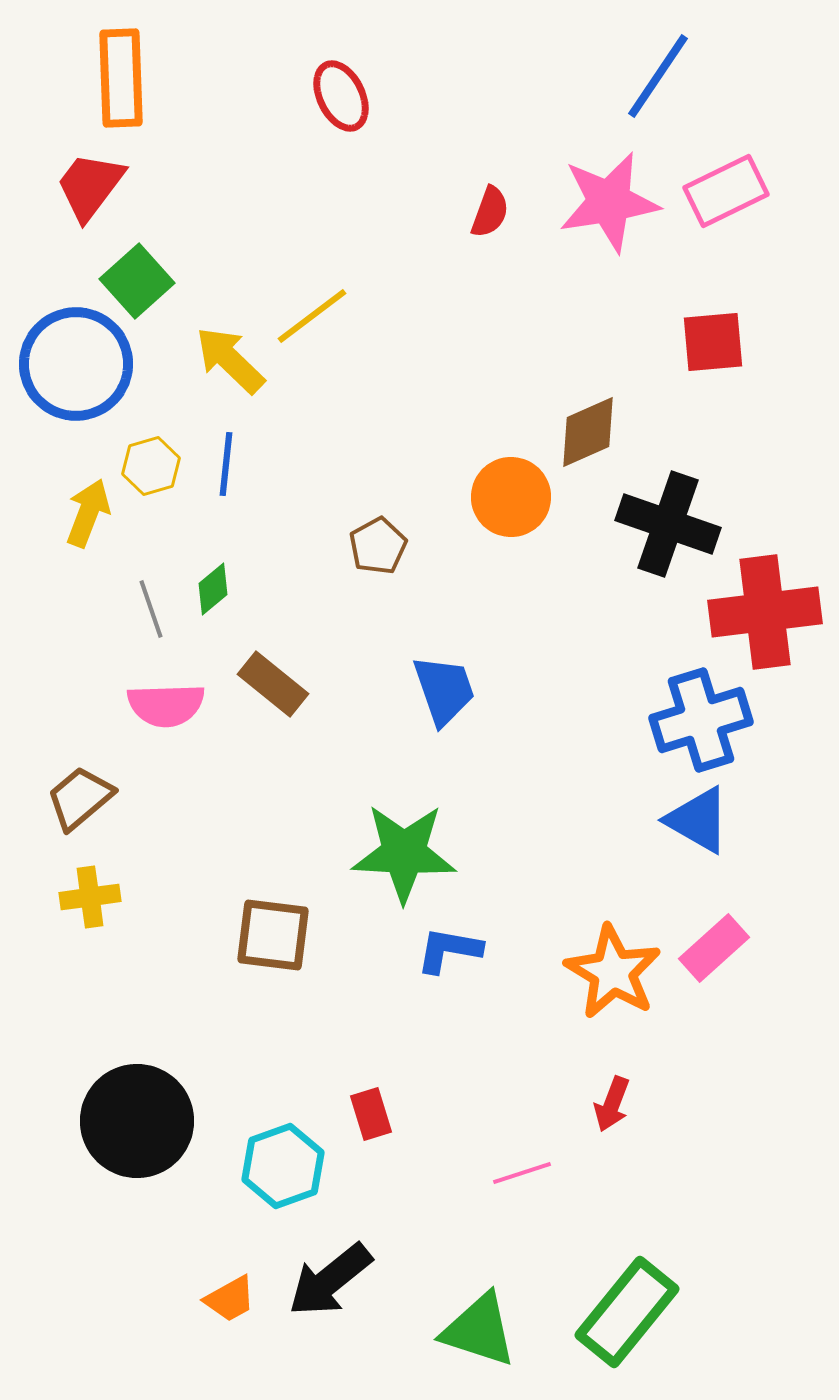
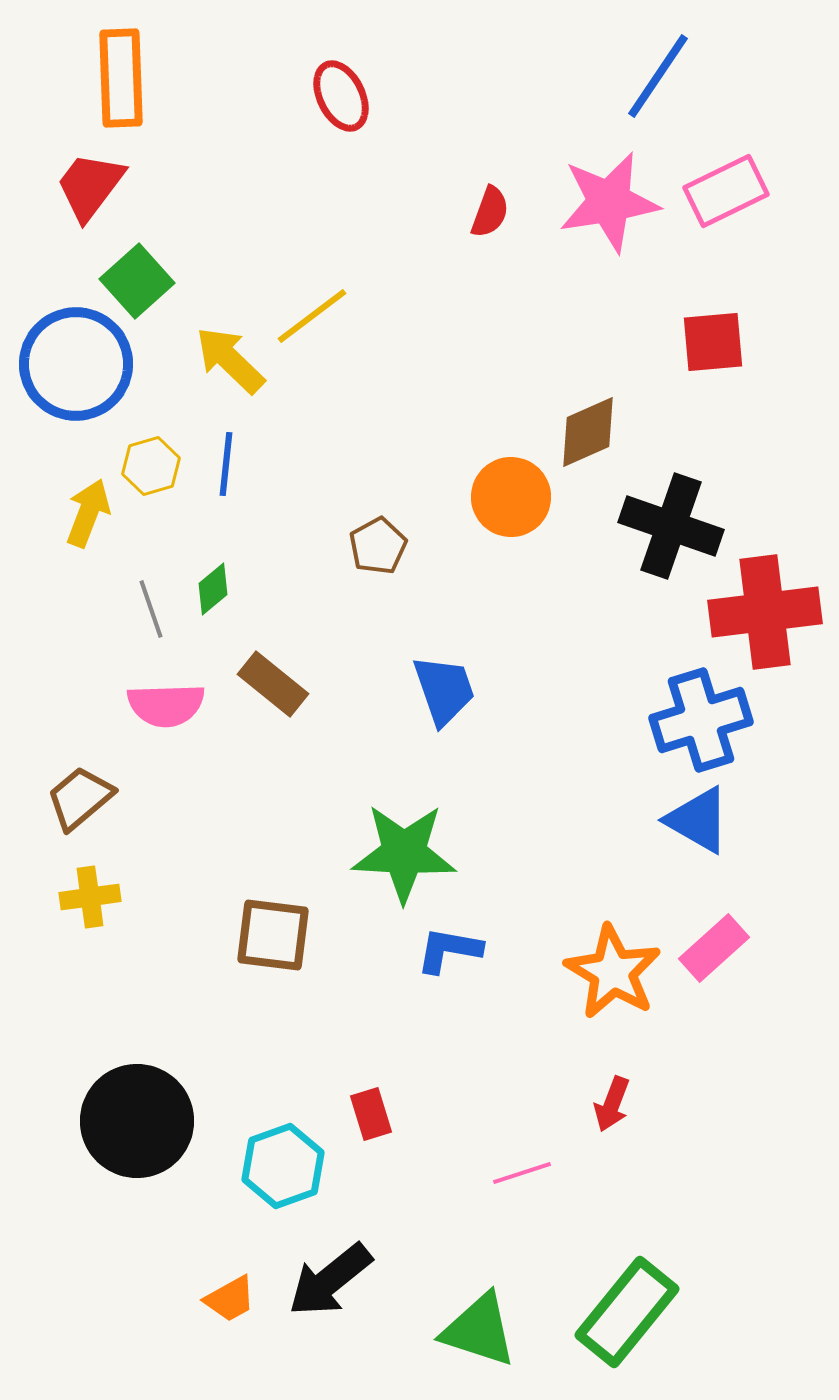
black cross at (668, 524): moved 3 px right, 2 px down
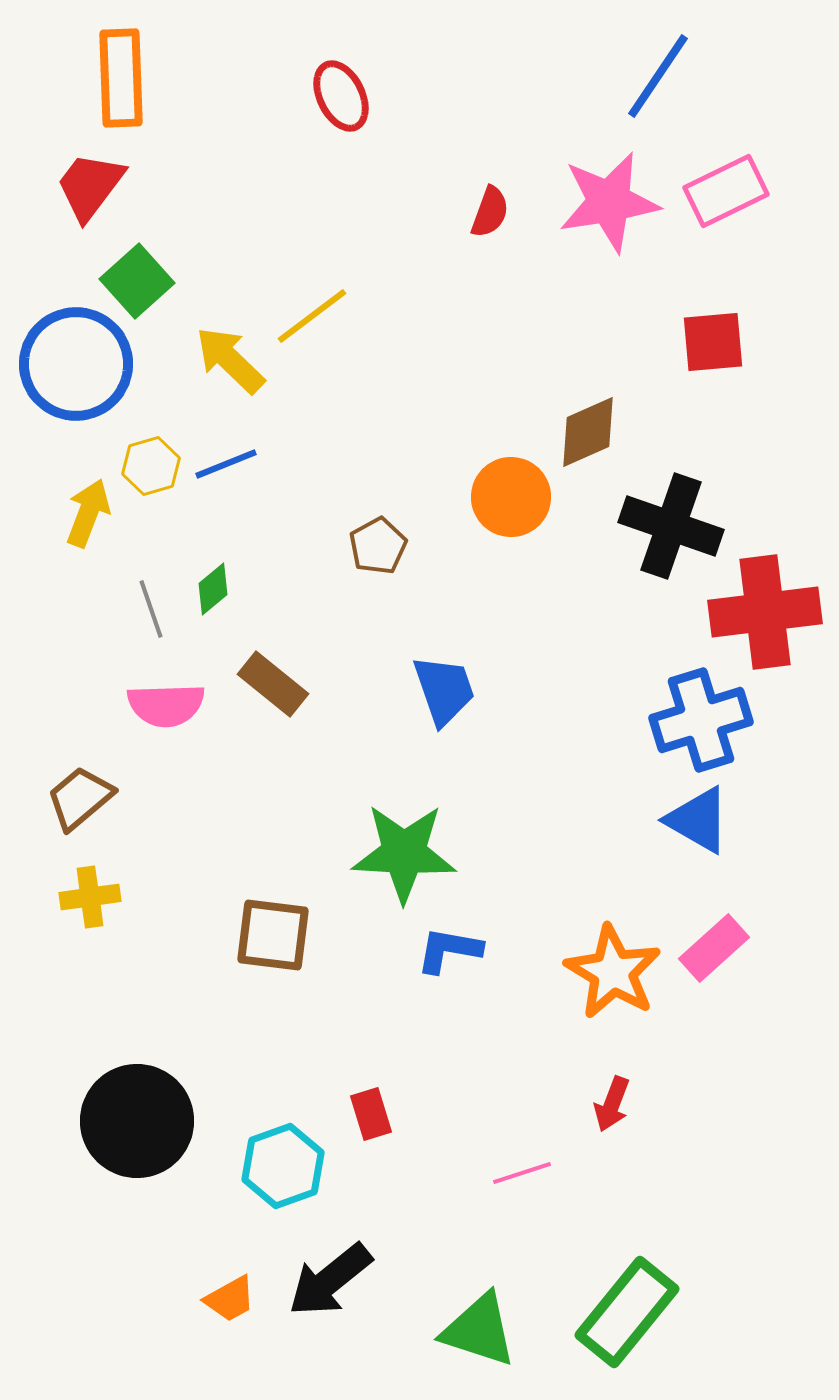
blue line at (226, 464): rotated 62 degrees clockwise
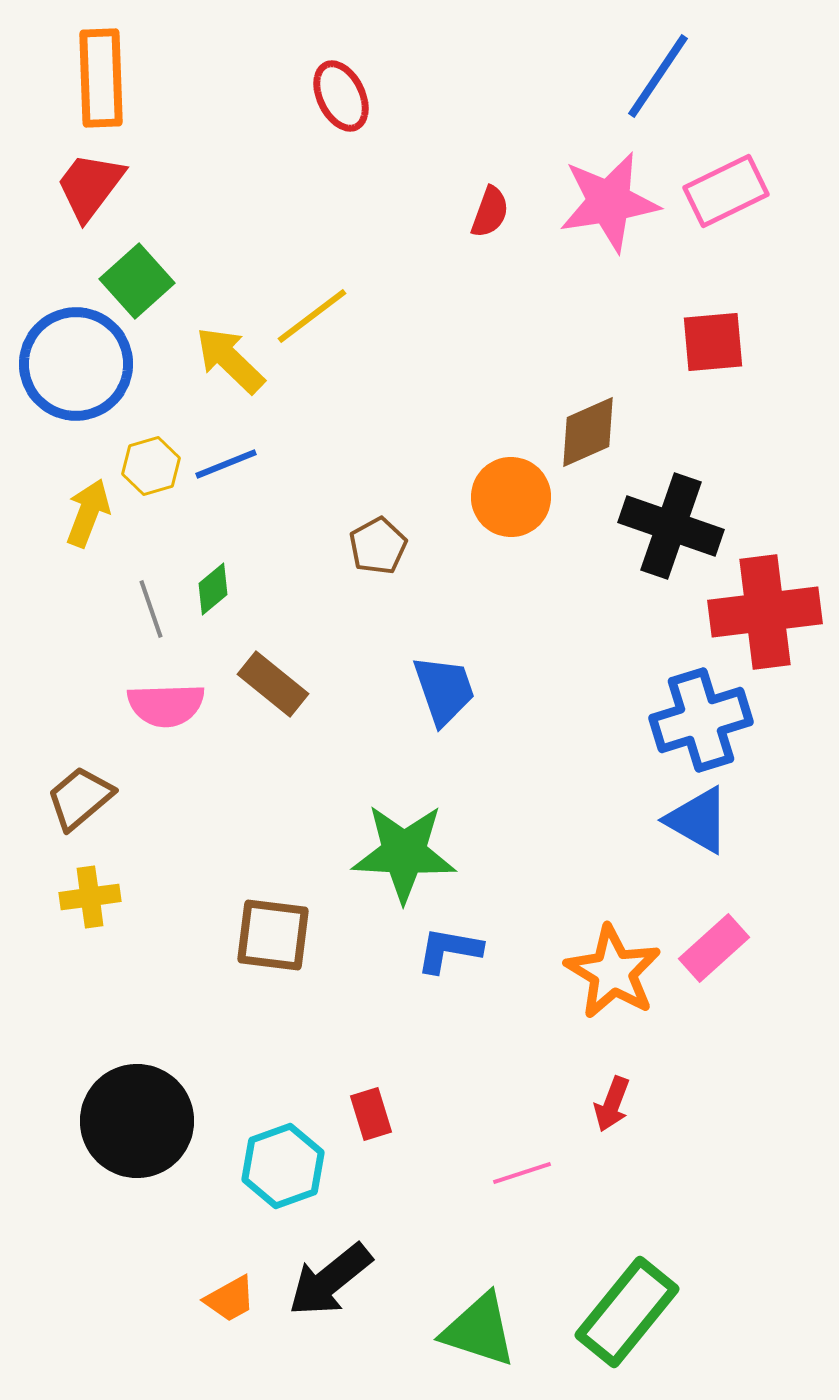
orange rectangle at (121, 78): moved 20 px left
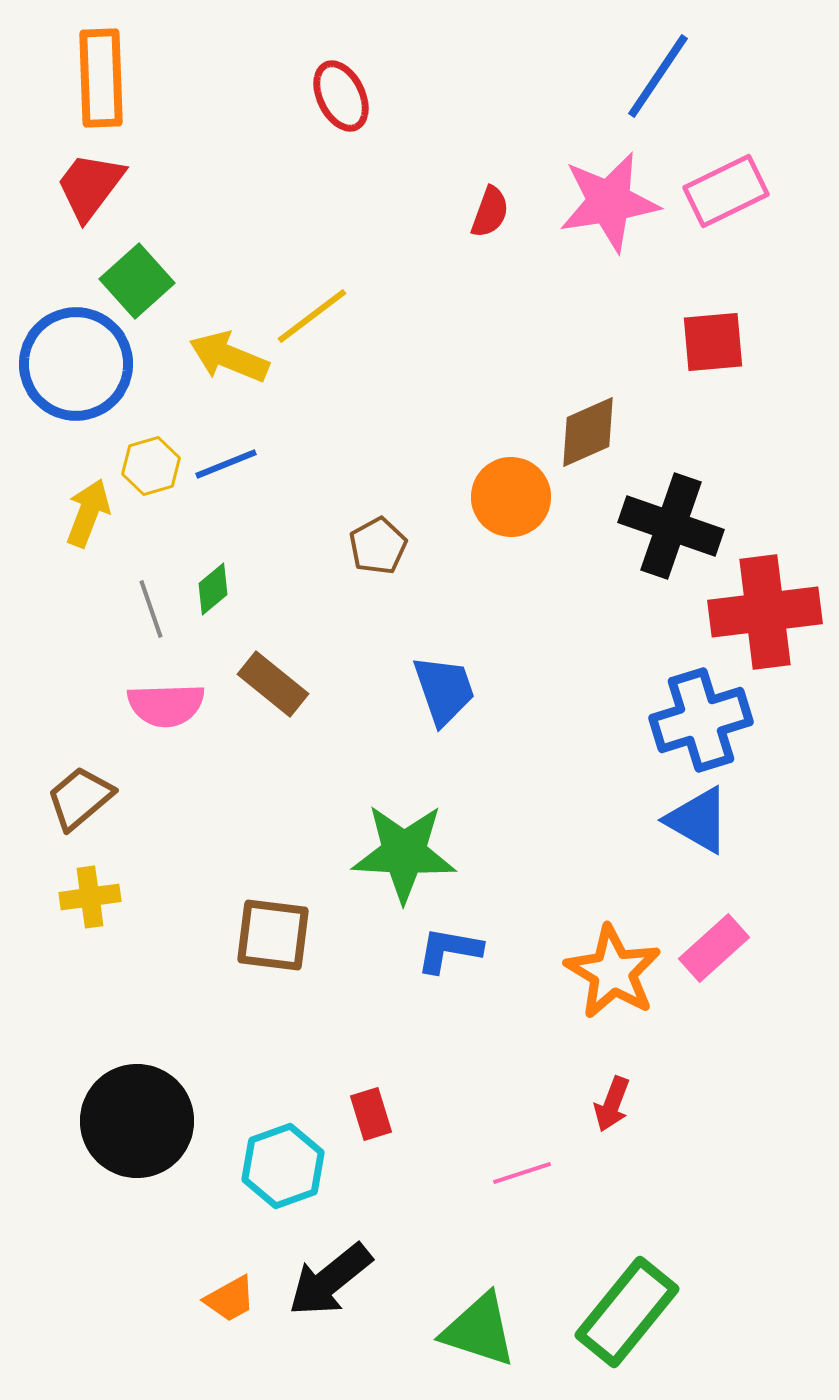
yellow arrow at (230, 360): moved 1 px left, 3 px up; rotated 22 degrees counterclockwise
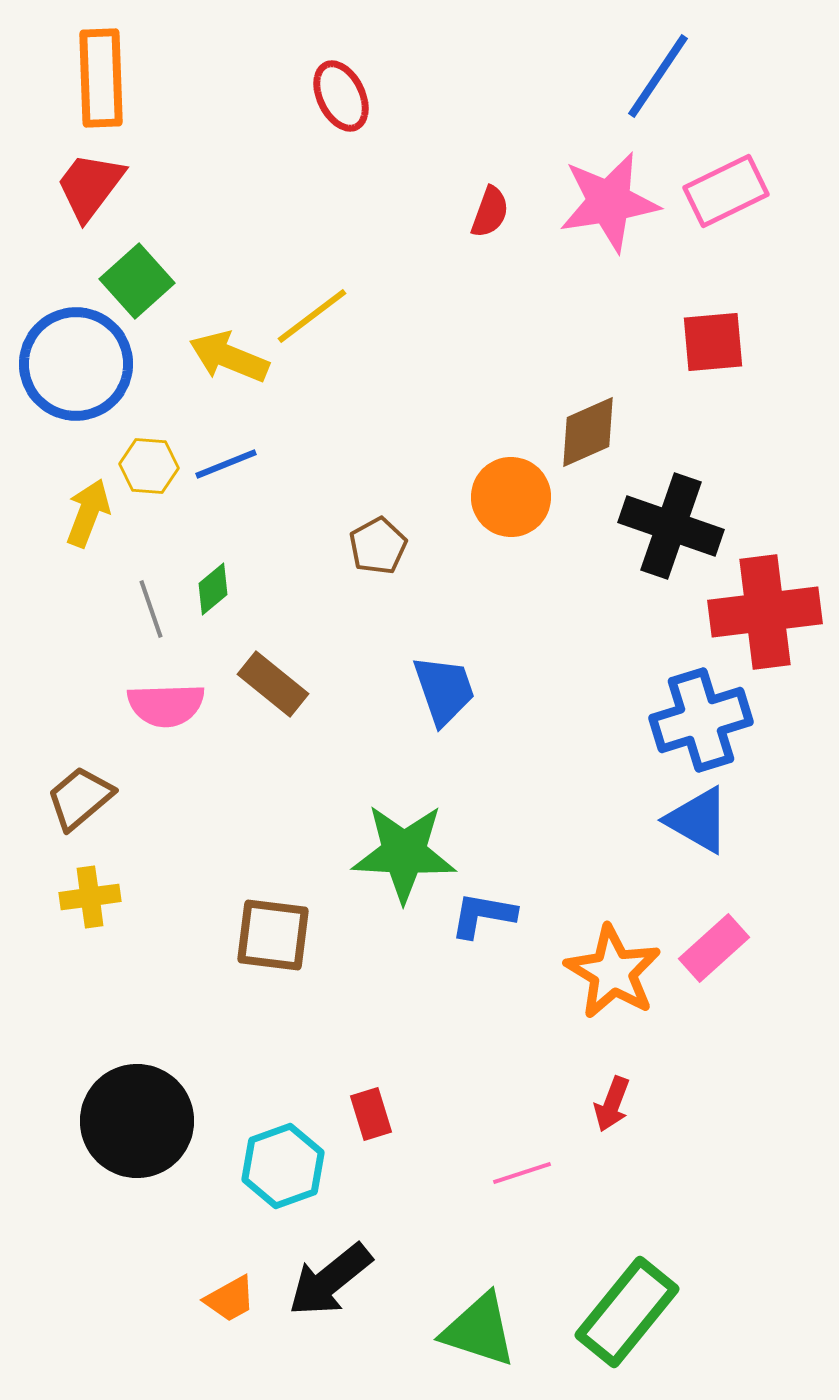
yellow hexagon at (151, 466): moved 2 px left; rotated 20 degrees clockwise
blue L-shape at (449, 950): moved 34 px right, 35 px up
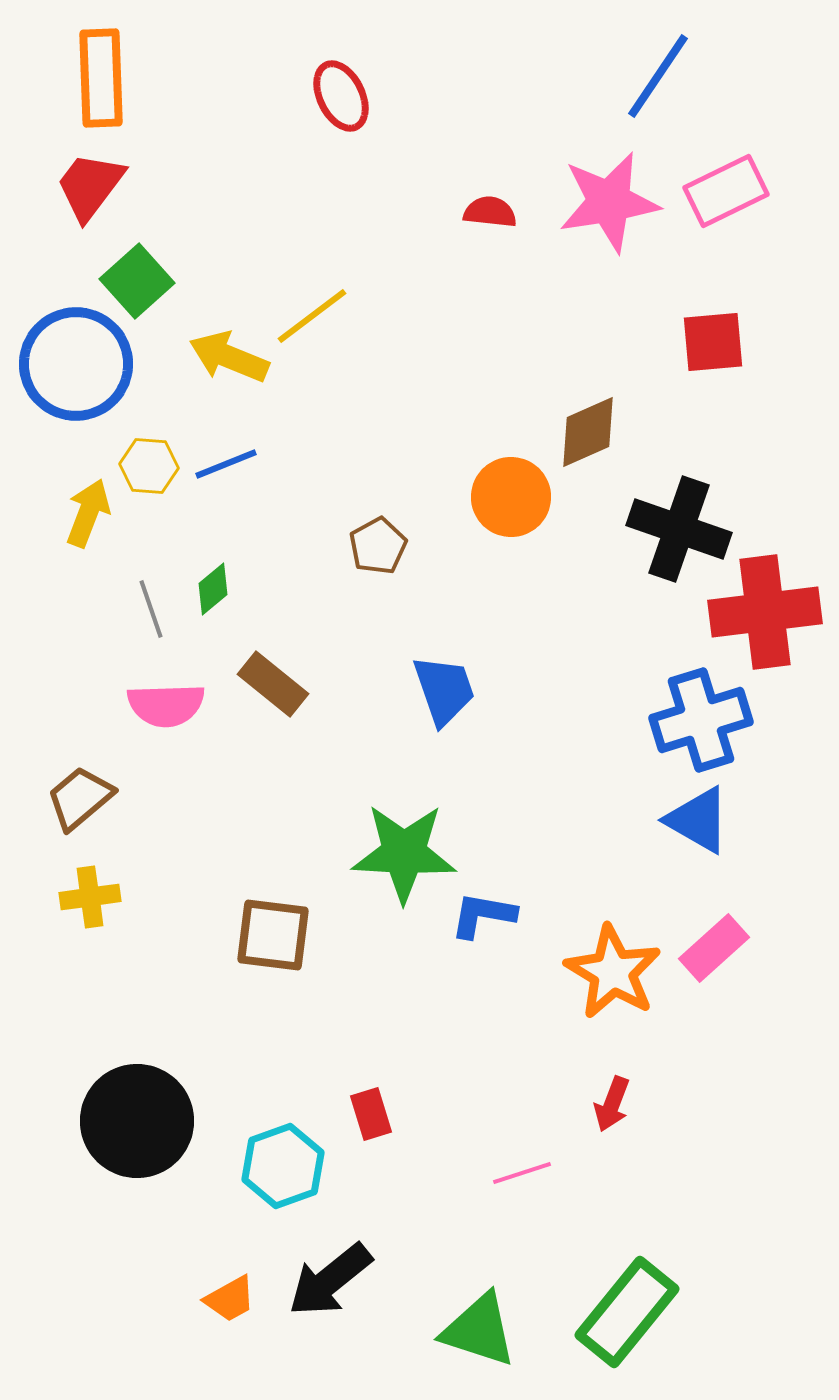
red semicircle at (490, 212): rotated 104 degrees counterclockwise
black cross at (671, 526): moved 8 px right, 3 px down
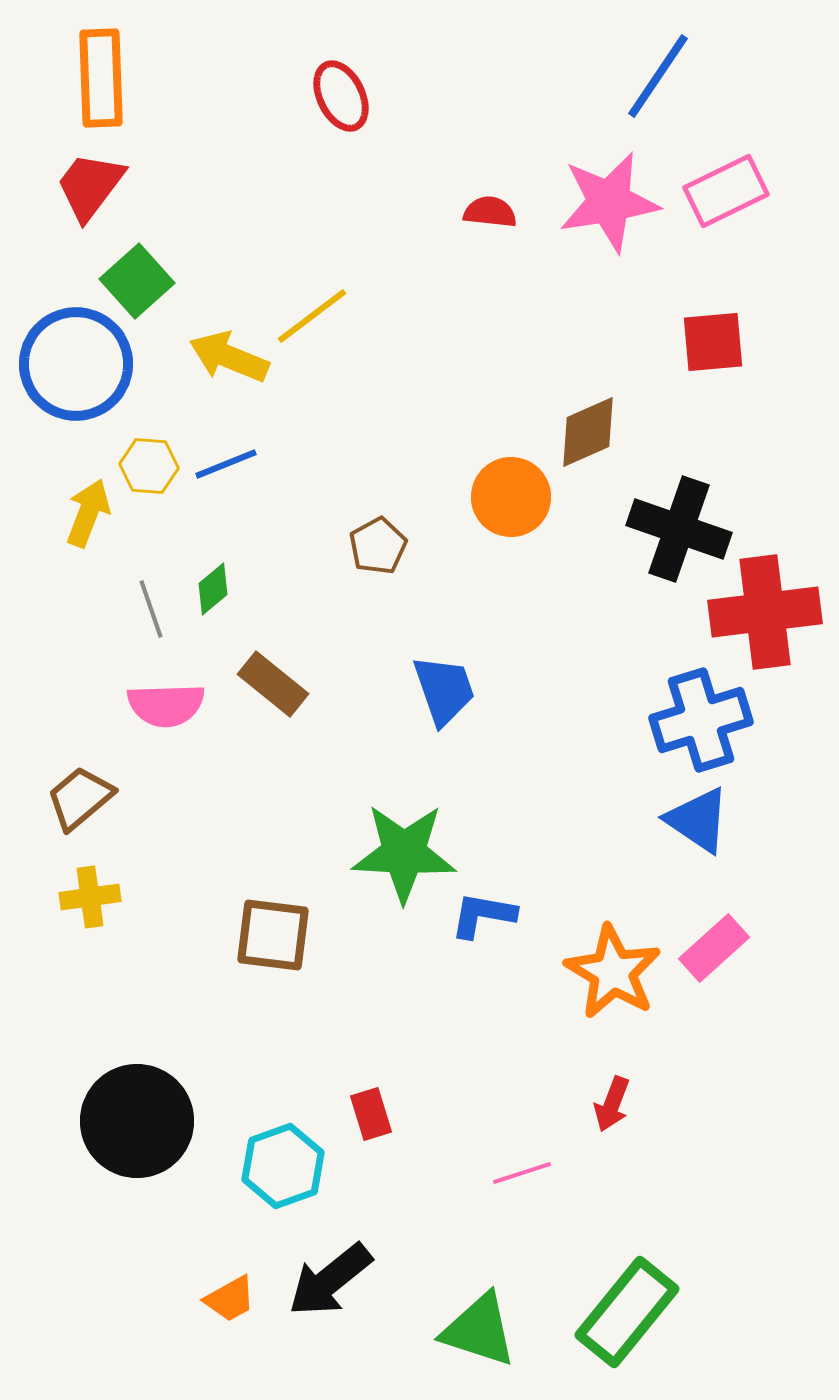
blue triangle at (698, 820): rotated 4 degrees clockwise
